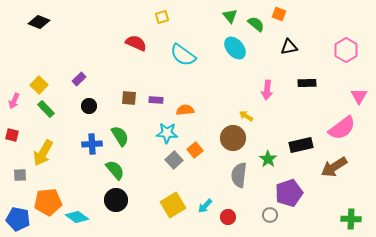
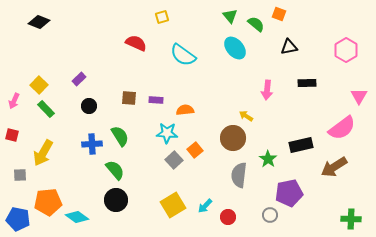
purple pentagon at (289, 193): rotated 8 degrees clockwise
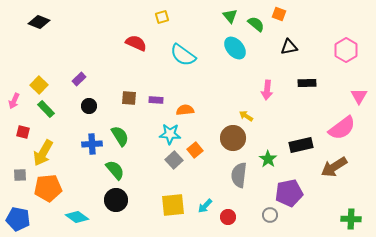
cyan star at (167, 133): moved 3 px right, 1 px down
red square at (12, 135): moved 11 px right, 3 px up
orange pentagon at (48, 202): moved 14 px up
yellow square at (173, 205): rotated 25 degrees clockwise
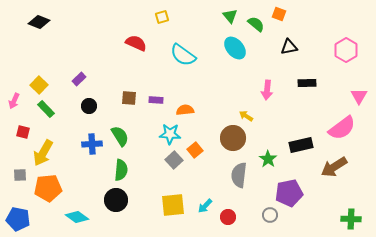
green semicircle at (115, 170): moved 6 px right; rotated 45 degrees clockwise
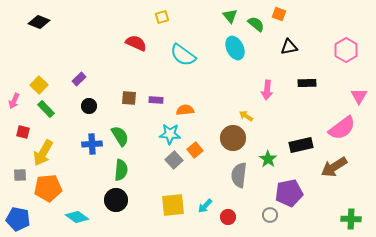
cyan ellipse at (235, 48): rotated 15 degrees clockwise
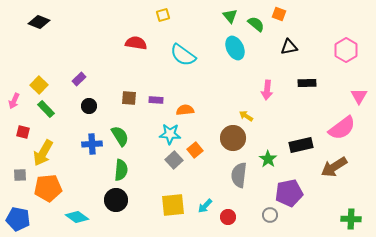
yellow square at (162, 17): moved 1 px right, 2 px up
red semicircle at (136, 43): rotated 15 degrees counterclockwise
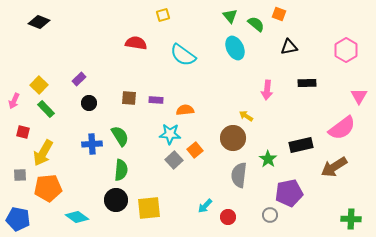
black circle at (89, 106): moved 3 px up
yellow square at (173, 205): moved 24 px left, 3 px down
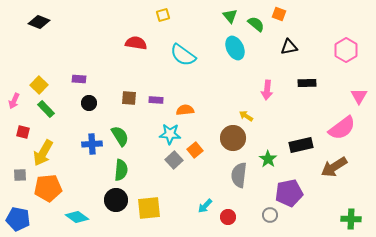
purple rectangle at (79, 79): rotated 48 degrees clockwise
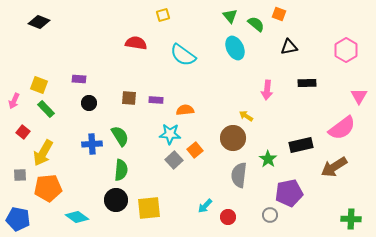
yellow square at (39, 85): rotated 24 degrees counterclockwise
red square at (23, 132): rotated 24 degrees clockwise
